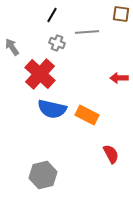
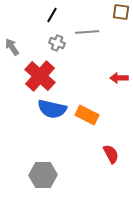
brown square: moved 2 px up
red cross: moved 2 px down
gray hexagon: rotated 12 degrees clockwise
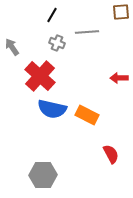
brown square: rotated 12 degrees counterclockwise
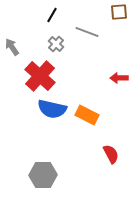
brown square: moved 2 px left
gray line: rotated 25 degrees clockwise
gray cross: moved 1 px left, 1 px down; rotated 21 degrees clockwise
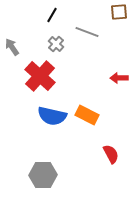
blue semicircle: moved 7 px down
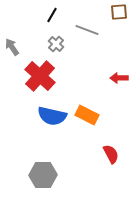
gray line: moved 2 px up
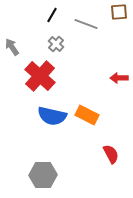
gray line: moved 1 px left, 6 px up
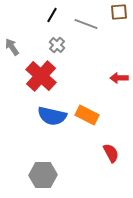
gray cross: moved 1 px right, 1 px down
red cross: moved 1 px right
red semicircle: moved 1 px up
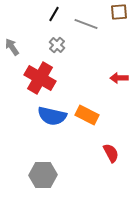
black line: moved 2 px right, 1 px up
red cross: moved 1 px left, 2 px down; rotated 12 degrees counterclockwise
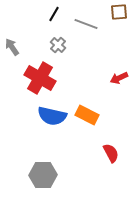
gray cross: moved 1 px right
red arrow: rotated 24 degrees counterclockwise
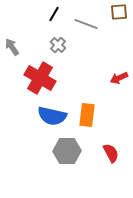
orange rectangle: rotated 70 degrees clockwise
gray hexagon: moved 24 px right, 24 px up
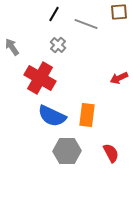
blue semicircle: rotated 12 degrees clockwise
